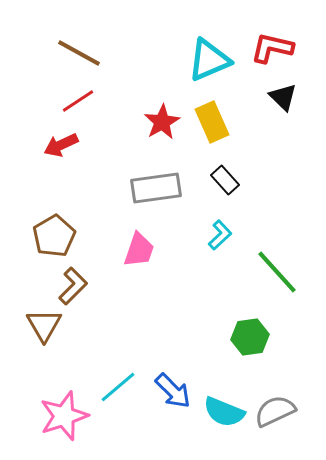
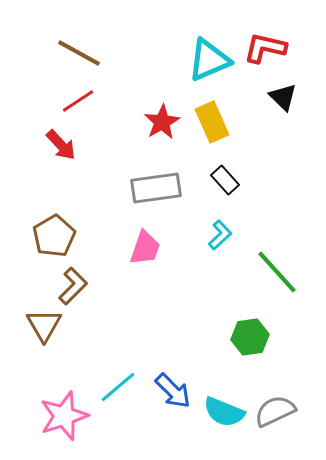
red L-shape: moved 7 px left
red arrow: rotated 108 degrees counterclockwise
pink trapezoid: moved 6 px right, 2 px up
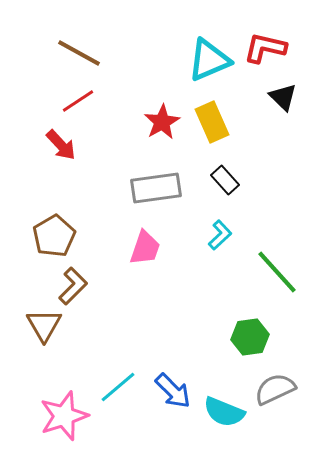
gray semicircle: moved 22 px up
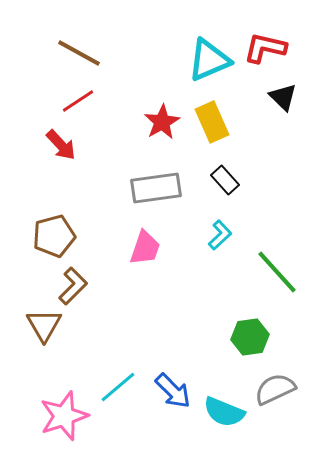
brown pentagon: rotated 15 degrees clockwise
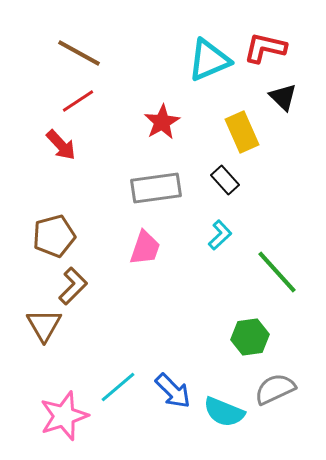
yellow rectangle: moved 30 px right, 10 px down
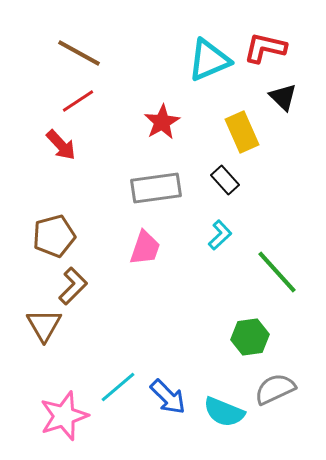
blue arrow: moved 5 px left, 6 px down
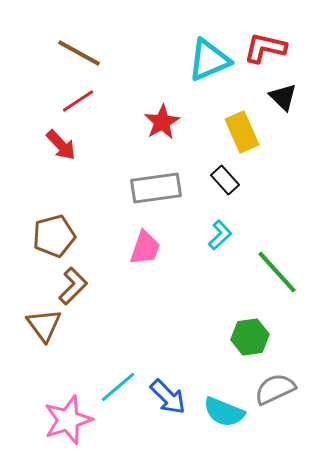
brown triangle: rotated 6 degrees counterclockwise
pink star: moved 4 px right, 4 px down
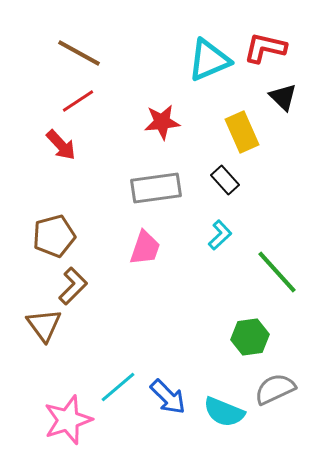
red star: rotated 24 degrees clockwise
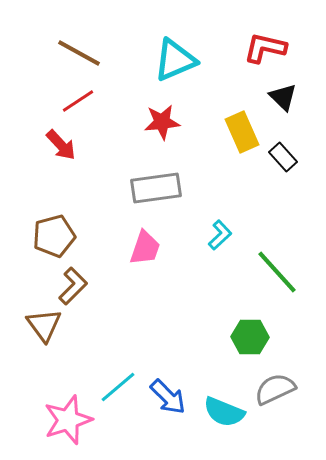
cyan triangle: moved 34 px left
black rectangle: moved 58 px right, 23 px up
green hexagon: rotated 9 degrees clockwise
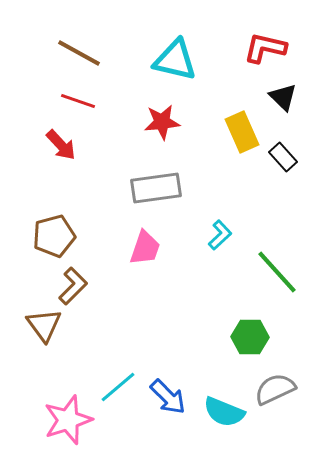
cyan triangle: rotated 36 degrees clockwise
red line: rotated 52 degrees clockwise
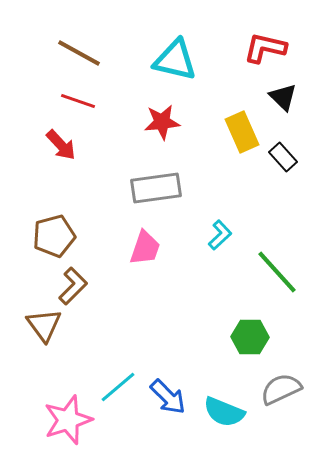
gray semicircle: moved 6 px right
